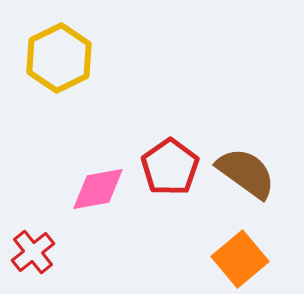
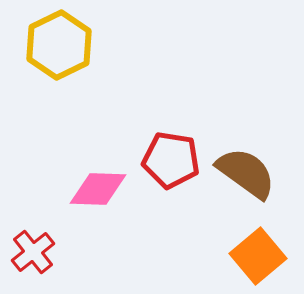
yellow hexagon: moved 13 px up
red pentagon: moved 1 px right, 7 px up; rotated 28 degrees counterclockwise
pink diamond: rotated 12 degrees clockwise
orange square: moved 18 px right, 3 px up
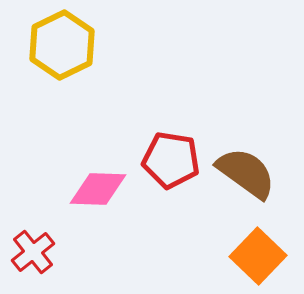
yellow hexagon: moved 3 px right
orange square: rotated 6 degrees counterclockwise
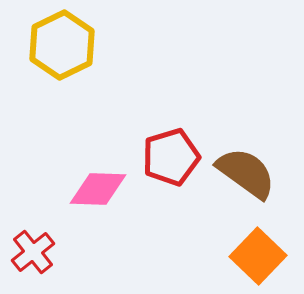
red pentagon: moved 3 px up; rotated 26 degrees counterclockwise
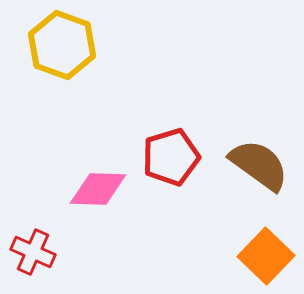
yellow hexagon: rotated 14 degrees counterclockwise
brown semicircle: moved 13 px right, 8 px up
red cross: rotated 27 degrees counterclockwise
orange square: moved 8 px right
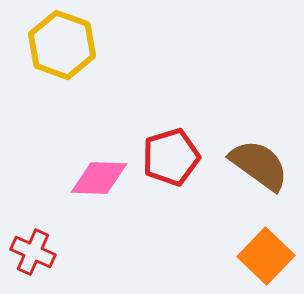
pink diamond: moved 1 px right, 11 px up
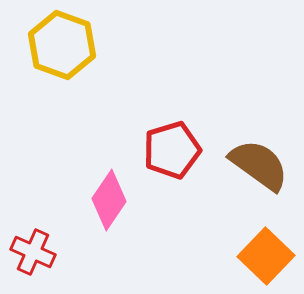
red pentagon: moved 1 px right, 7 px up
pink diamond: moved 10 px right, 22 px down; rotated 58 degrees counterclockwise
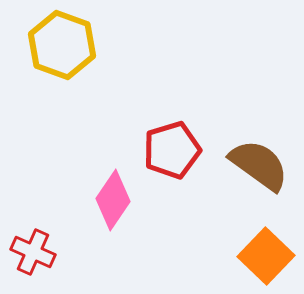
pink diamond: moved 4 px right
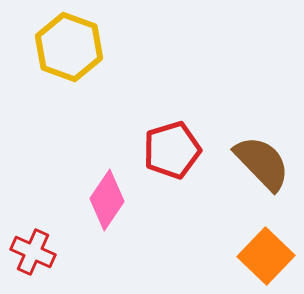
yellow hexagon: moved 7 px right, 2 px down
brown semicircle: moved 3 px right, 2 px up; rotated 10 degrees clockwise
pink diamond: moved 6 px left
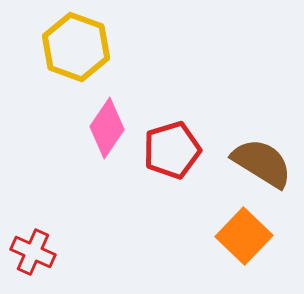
yellow hexagon: moved 7 px right
brown semicircle: rotated 14 degrees counterclockwise
pink diamond: moved 72 px up
orange square: moved 22 px left, 20 px up
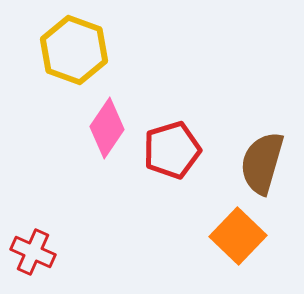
yellow hexagon: moved 2 px left, 3 px down
brown semicircle: rotated 106 degrees counterclockwise
orange square: moved 6 px left
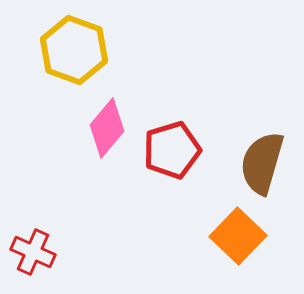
pink diamond: rotated 6 degrees clockwise
